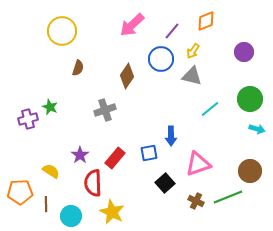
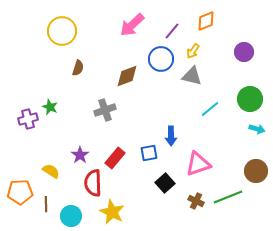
brown diamond: rotated 35 degrees clockwise
brown circle: moved 6 px right
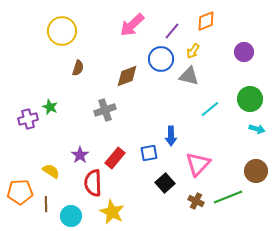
gray triangle: moved 3 px left
pink triangle: rotated 28 degrees counterclockwise
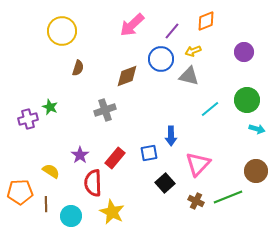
yellow arrow: rotated 35 degrees clockwise
green circle: moved 3 px left, 1 px down
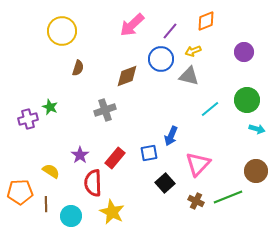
purple line: moved 2 px left
blue arrow: rotated 24 degrees clockwise
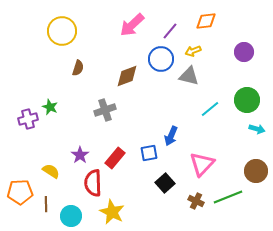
orange diamond: rotated 15 degrees clockwise
pink triangle: moved 4 px right
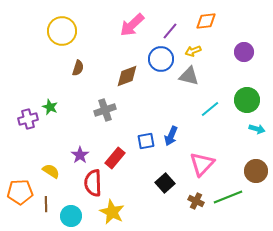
blue square: moved 3 px left, 12 px up
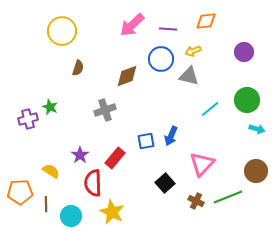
purple line: moved 2 px left, 2 px up; rotated 54 degrees clockwise
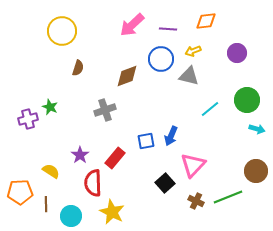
purple circle: moved 7 px left, 1 px down
pink triangle: moved 9 px left, 1 px down
